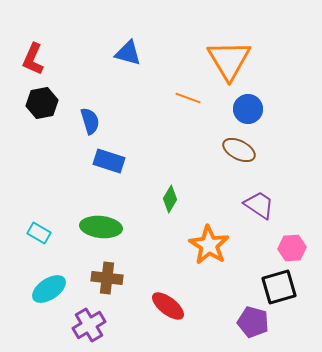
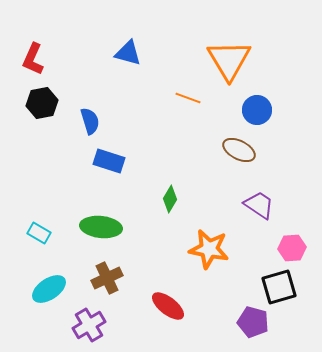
blue circle: moved 9 px right, 1 px down
orange star: moved 4 px down; rotated 21 degrees counterclockwise
brown cross: rotated 32 degrees counterclockwise
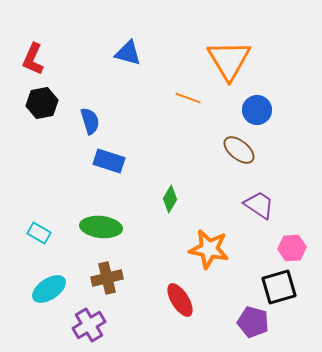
brown ellipse: rotated 12 degrees clockwise
brown cross: rotated 12 degrees clockwise
red ellipse: moved 12 px right, 6 px up; rotated 20 degrees clockwise
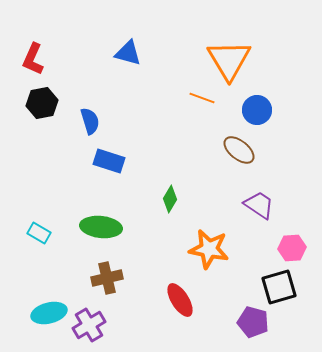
orange line: moved 14 px right
cyan ellipse: moved 24 px down; rotated 20 degrees clockwise
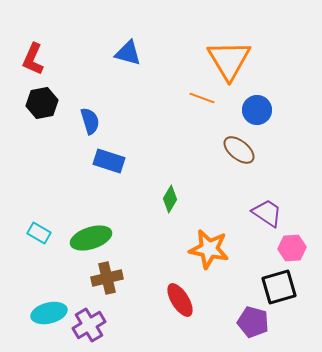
purple trapezoid: moved 8 px right, 8 px down
green ellipse: moved 10 px left, 11 px down; rotated 24 degrees counterclockwise
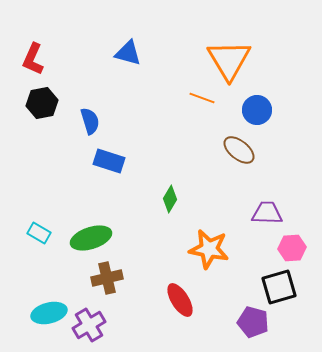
purple trapezoid: rotated 32 degrees counterclockwise
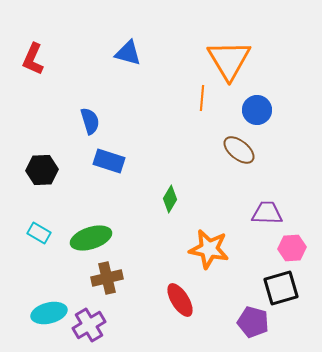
orange line: rotated 75 degrees clockwise
black hexagon: moved 67 px down; rotated 8 degrees clockwise
black square: moved 2 px right, 1 px down
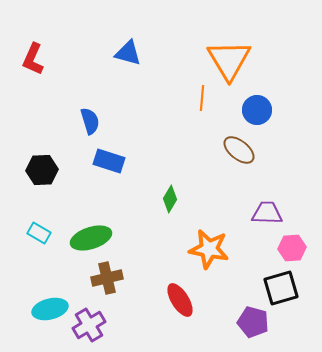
cyan ellipse: moved 1 px right, 4 px up
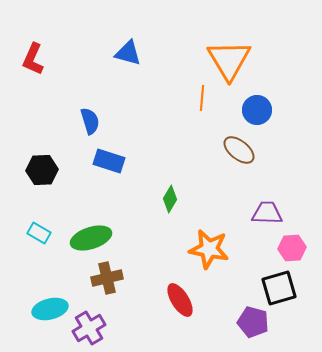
black square: moved 2 px left
purple cross: moved 3 px down
